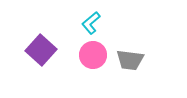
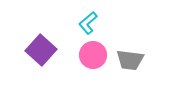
cyan L-shape: moved 3 px left
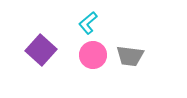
gray trapezoid: moved 4 px up
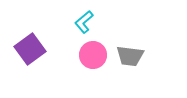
cyan L-shape: moved 4 px left, 1 px up
purple square: moved 11 px left, 1 px up; rotated 12 degrees clockwise
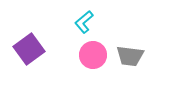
purple square: moved 1 px left
